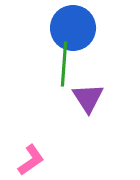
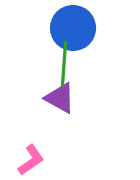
purple triangle: moved 28 px left; rotated 28 degrees counterclockwise
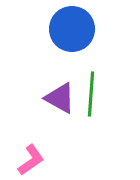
blue circle: moved 1 px left, 1 px down
green line: moved 27 px right, 30 px down
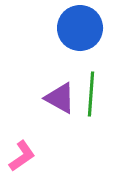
blue circle: moved 8 px right, 1 px up
pink L-shape: moved 9 px left, 4 px up
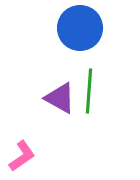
green line: moved 2 px left, 3 px up
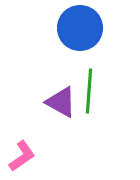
purple triangle: moved 1 px right, 4 px down
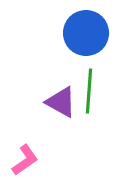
blue circle: moved 6 px right, 5 px down
pink L-shape: moved 3 px right, 4 px down
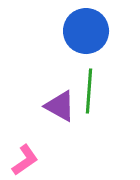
blue circle: moved 2 px up
purple triangle: moved 1 px left, 4 px down
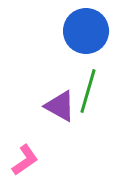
green line: moved 1 px left; rotated 12 degrees clockwise
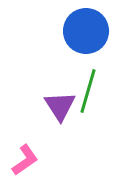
purple triangle: rotated 28 degrees clockwise
